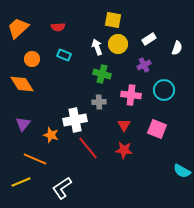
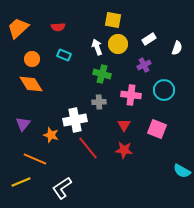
orange diamond: moved 9 px right
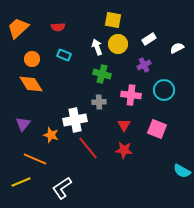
white semicircle: rotated 136 degrees counterclockwise
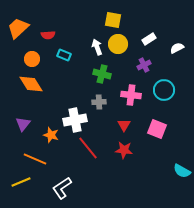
red semicircle: moved 10 px left, 8 px down
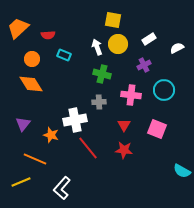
white L-shape: rotated 15 degrees counterclockwise
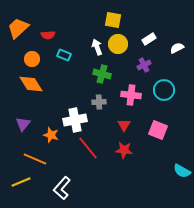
pink square: moved 1 px right, 1 px down
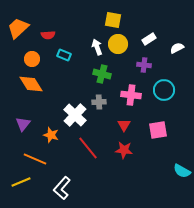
purple cross: rotated 32 degrees clockwise
white cross: moved 5 px up; rotated 35 degrees counterclockwise
pink square: rotated 30 degrees counterclockwise
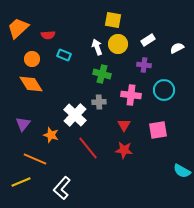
white rectangle: moved 1 px left, 1 px down
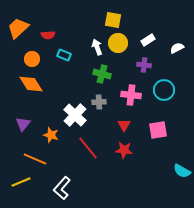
yellow circle: moved 1 px up
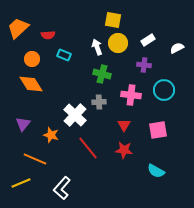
cyan semicircle: moved 26 px left
yellow line: moved 1 px down
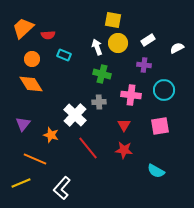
orange trapezoid: moved 5 px right
pink square: moved 2 px right, 4 px up
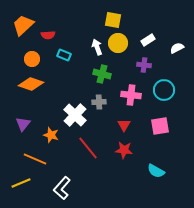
orange trapezoid: moved 3 px up
orange diamond: rotated 40 degrees counterclockwise
